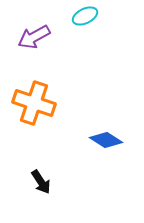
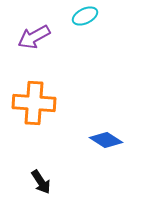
orange cross: rotated 15 degrees counterclockwise
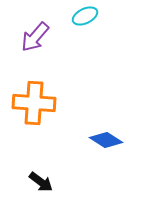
purple arrow: moved 1 px right; rotated 20 degrees counterclockwise
black arrow: rotated 20 degrees counterclockwise
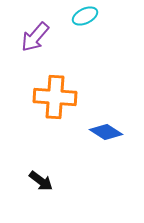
orange cross: moved 21 px right, 6 px up
blue diamond: moved 8 px up
black arrow: moved 1 px up
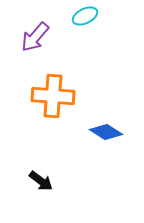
orange cross: moved 2 px left, 1 px up
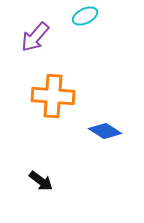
blue diamond: moved 1 px left, 1 px up
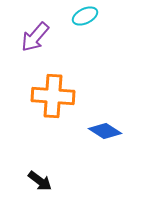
black arrow: moved 1 px left
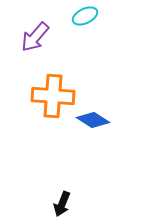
blue diamond: moved 12 px left, 11 px up
black arrow: moved 22 px right, 23 px down; rotated 75 degrees clockwise
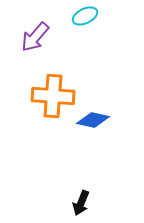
blue diamond: rotated 20 degrees counterclockwise
black arrow: moved 19 px right, 1 px up
